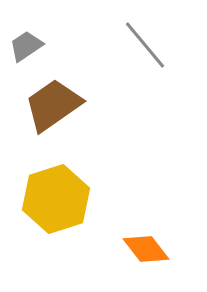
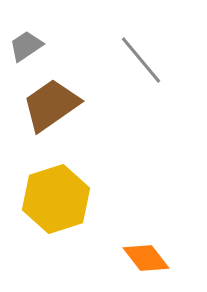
gray line: moved 4 px left, 15 px down
brown trapezoid: moved 2 px left
orange diamond: moved 9 px down
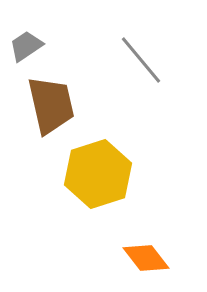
brown trapezoid: rotated 112 degrees clockwise
yellow hexagon: moved 42 px right, 25 px up
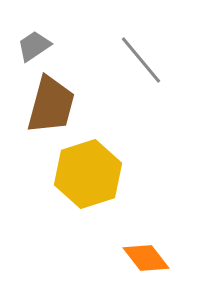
gray trapezoid: moved 8 px right
brown trapezoid: rotated 28 degrees clockwise
yellow hexagon: moved 10 px left
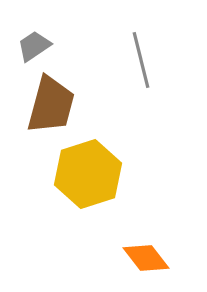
gray line: rotated 26 degrees clockwise
